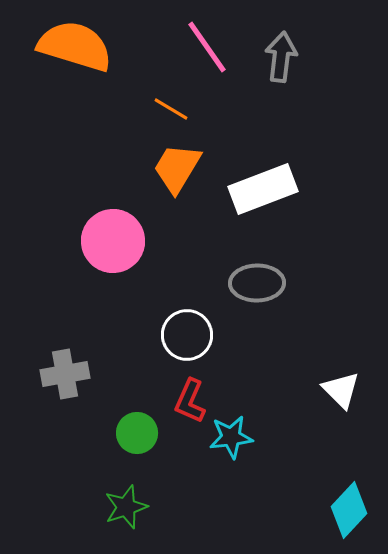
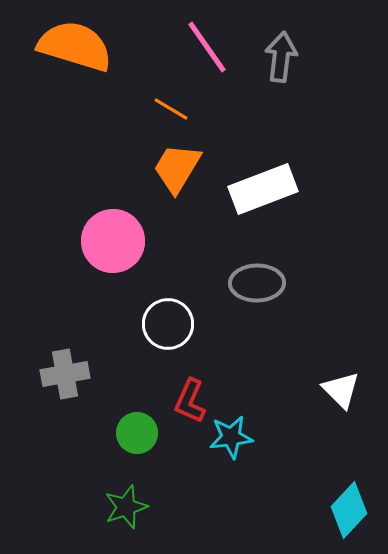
white circle: moved 19 px left, 11 px up
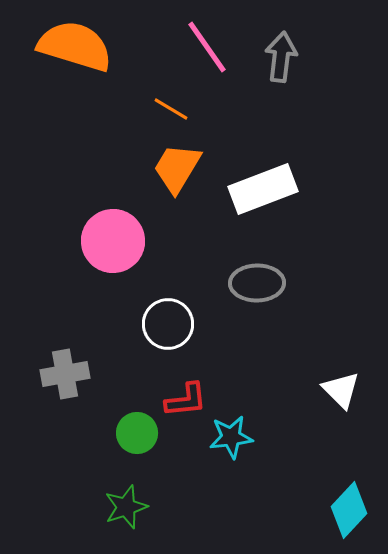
red L-shape: moved 4 px left, 1 px up; rotated 120 degrees counterclockwise
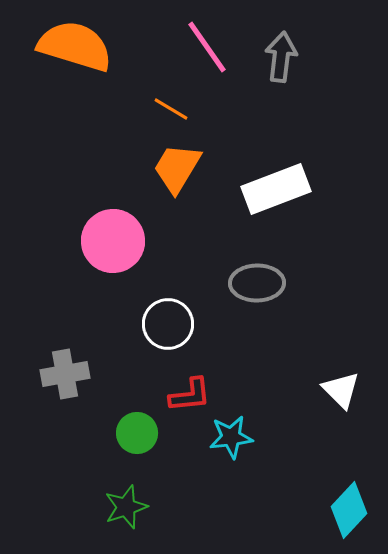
white rectangle: moved 13 px right
red L-shape: moved 4 px right, 5 px up
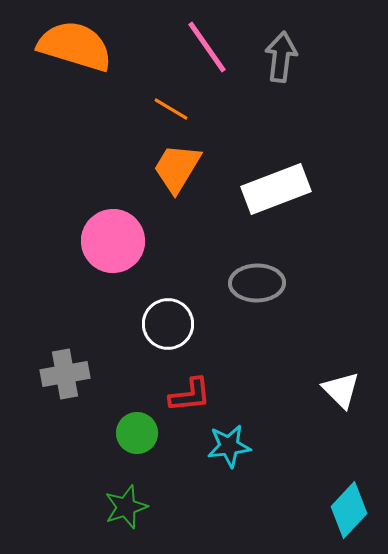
cyan star: moved 2 px left, 9 px down
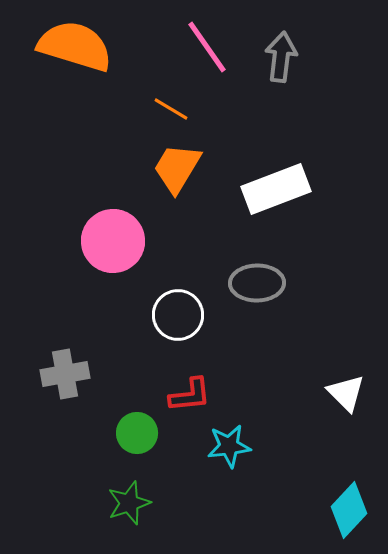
white circle: moved 10 px right, 9 px up
white triangle: moved 5 px right, 3 px down
green star: moved 3 px right, 4 px up
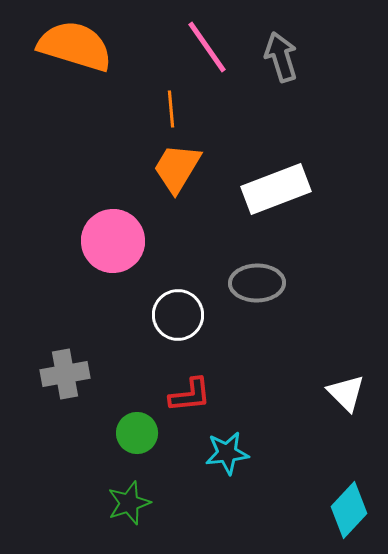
gray arrow: rotated 24 degrees counterclockwise
orange line: rotated 54 degrees clockwise
cyan star: moved 2 px left, 7 px down
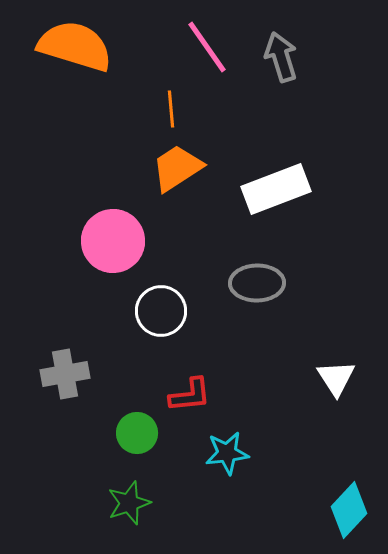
orange trapezoid: rotated 26 degrees clockwise
white circle: moved 17 px left, 4 px up
white triangle: moved 10 px left, 15 px up; rotated 12 degrees clockwise
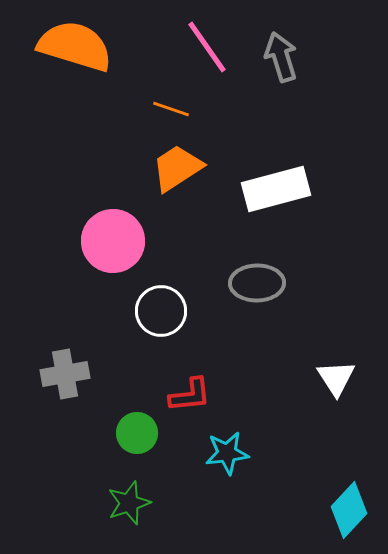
orange line: rotated 66 degrees counterclockwise
white rectangle: rotated 6 degrees clockwise
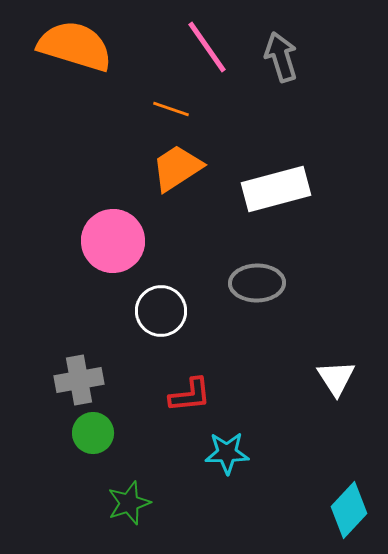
gray cross: moved 14 px right, 6 px down
green circle: moved 44 px left
cyan star: rotated 6 degrees clockwise
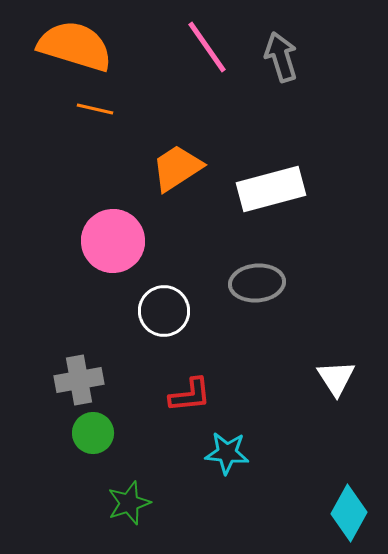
orange line: moved 76 px left; rotated 6 degrees counterclockwise
white rectangle: moved 5 px left
gray ellipse: rotated 4 degrees counterclockwise
white circle: moved 3 px right
cyan star: rotated 6 degrees clockwise
cyan diamond: moved 3 px down; rotated 14 degrees counterclockwise
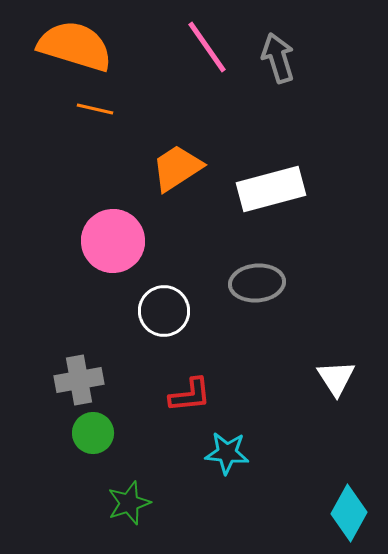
gray arrow: moved 3 px left, 1 px down
